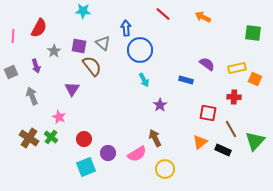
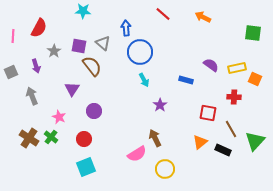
blue circle: moved 2 px down
purple semicircle: moved 4 px right, 1 px down
purple circle: moved 14 px left, 42 px up
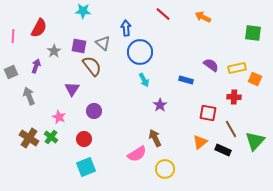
purple arrow: rotated 144 degrees counterclockwise
gray arrow: moved 3 px left
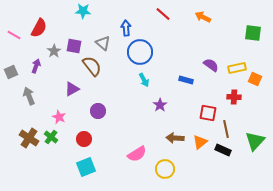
pink line: moved 1 px right, 1 px up; rotated 64 degrees counterclockwise
purple square: moved 5 px left
purple triangle: rotated 28 degrees clockwise
purple circle: moved 4 px right
brown line: moved 5 px left; rotated 18 degrees clockwise
brown arrow: moved 20 px right; rotated 60 degrees counterclockwise
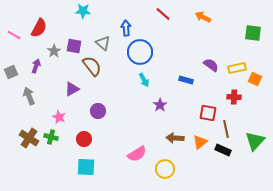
green cross: rotated 24 degrees counterclockwise
cyan square: rotated 24 degrees clockwise
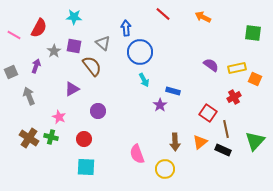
cyan star: moved 9 px left, 6 px down
blue rectangle: moved 13 px left, 11 px down
red cross: rotated 32 degrees counterclockwise
red square: rotated 24 degrees clockwise
brown arrow: moved 4 px down; rotated 96 degrees counterclockwise
pink semicircle: rotated 102 degrees clockwise
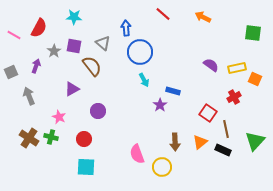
yellow circle: moved 3 px left, 2 px up
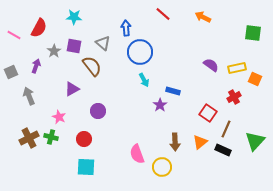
brown line: rotated 36 degrees clockwise
brown cross: rotated 30 degrees clockwise
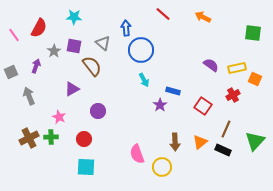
pink line: rotated 24 degrees clockwise
blue circle: moved 1 px right, 2 px up
red cross: moved 1 px left, 2 px up
red square: moved 5 px left, 7 px up
green cross: rotated 16 degrees counterclockwise
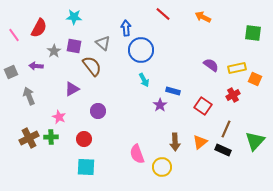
purple arrow: rotated 104 degrees counterclockwise
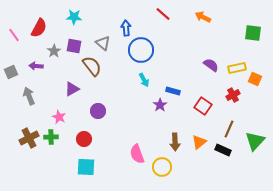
brown line: moved 3 px right
orange triangle: moved 1 px left
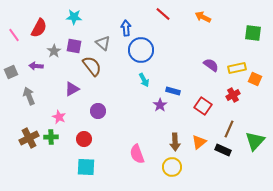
yellow circle: moved 10 px right
